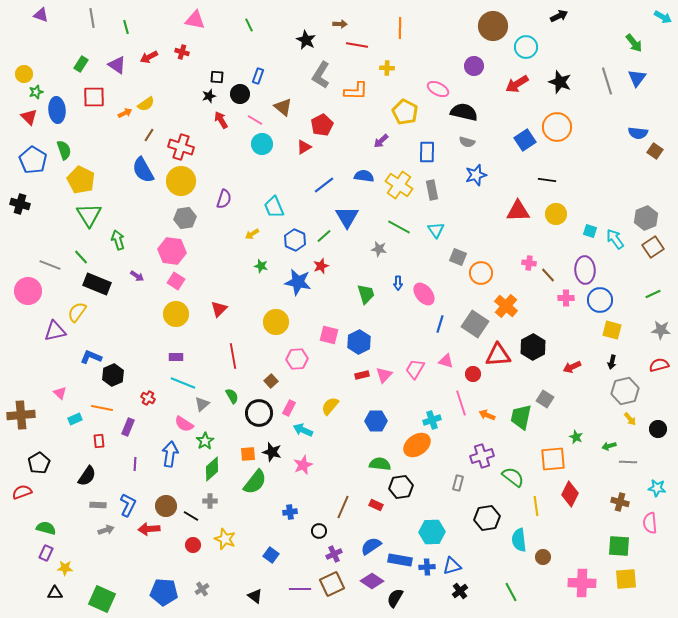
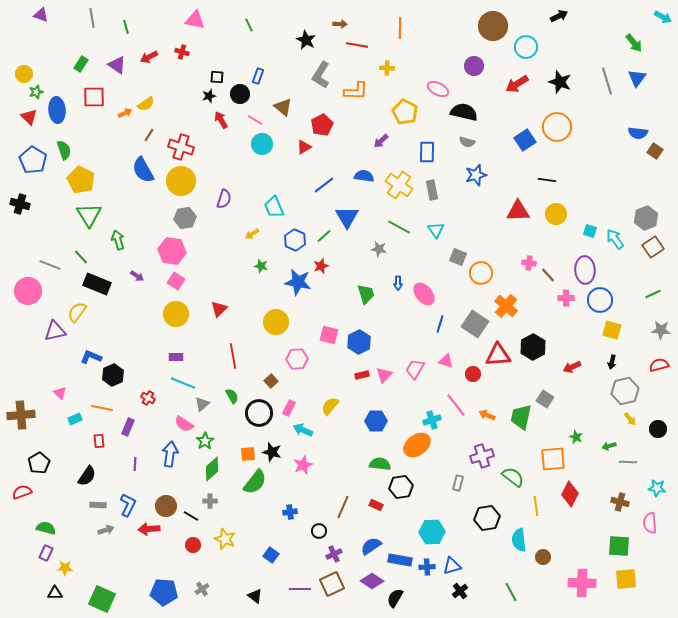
pink line at (461, 403): moved 5 px left, 2 px down; rotated 20 degrees counterclockwise
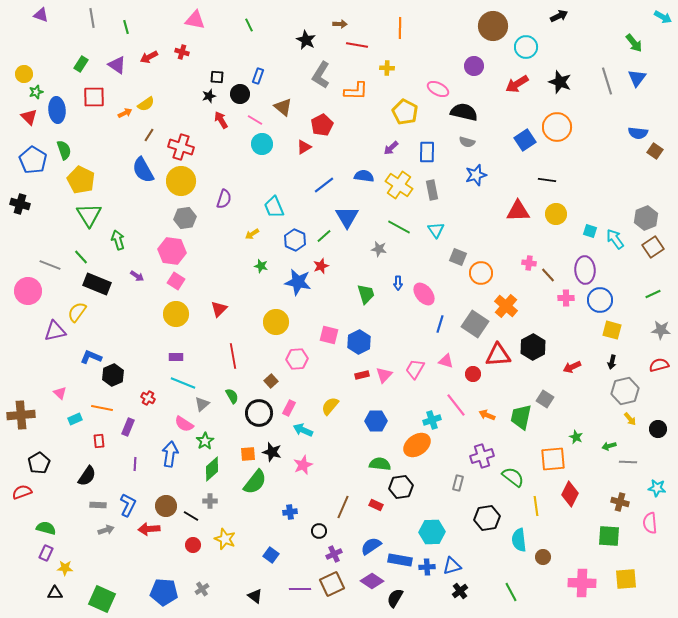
purple arrow at (381, 141): moved 10 px right, 7 px down
green square at (619, 546): moved 10 px left, 10 px up
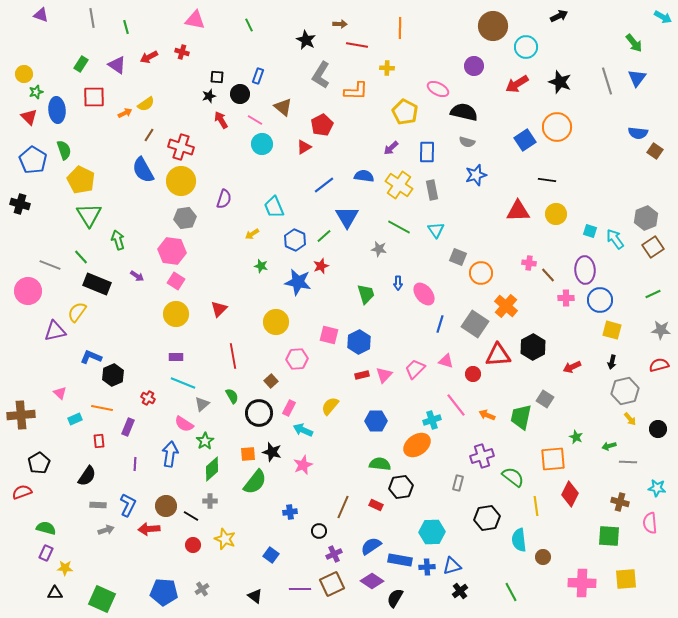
pink trapezoid at (415, 369): rotated 15 degrees clockwise
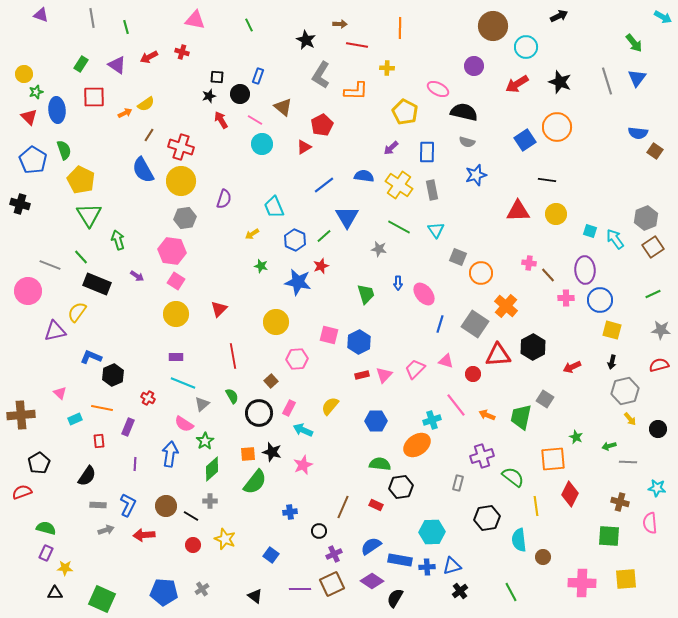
red arrow at (149, 529): moved 5 px left, 6 px down
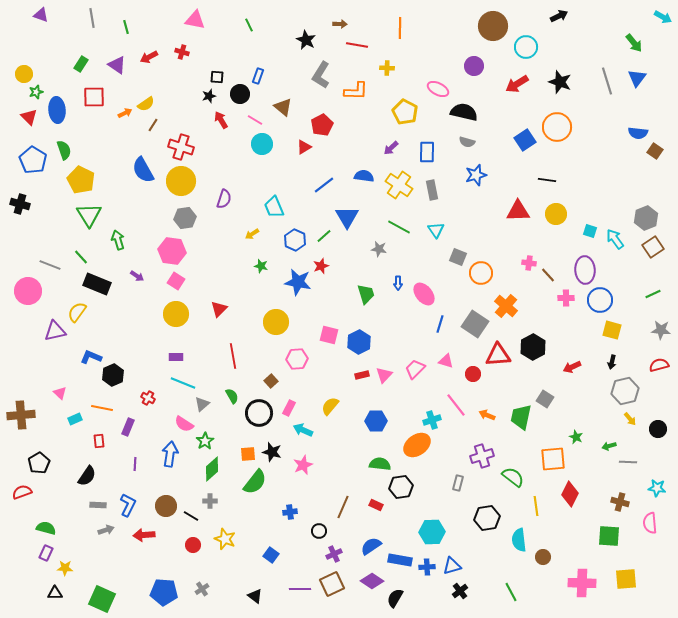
brown line at (149, 135): moved 4 px right, 10 px up
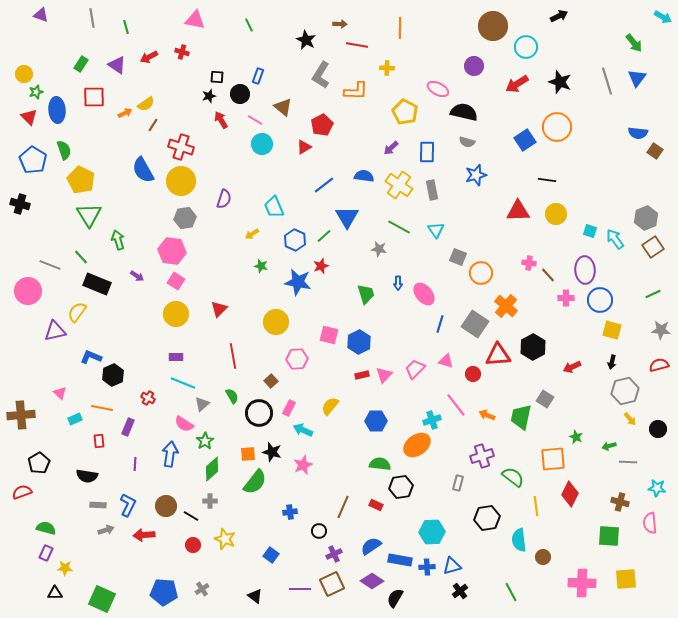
black semicircle at (87, 476): rotated 65 degrees clockwise
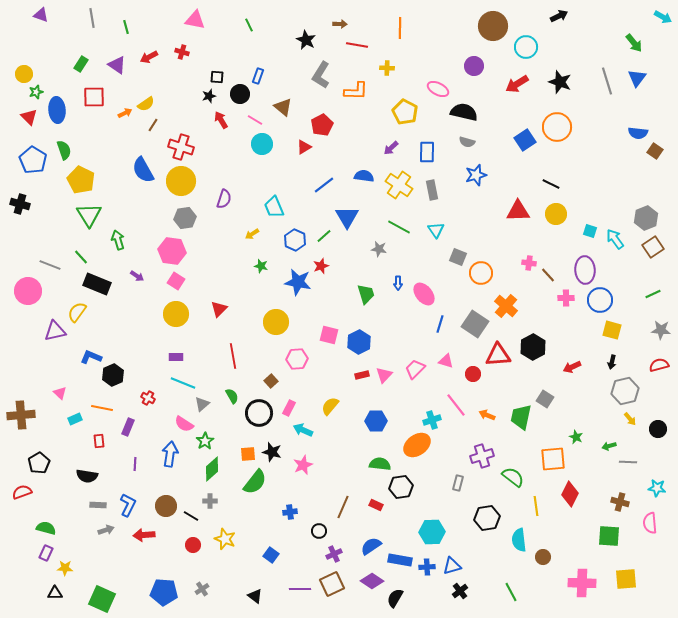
black line at (547, 180): moved 4 px right, 4 px down; rotated 18 degrees clockwise
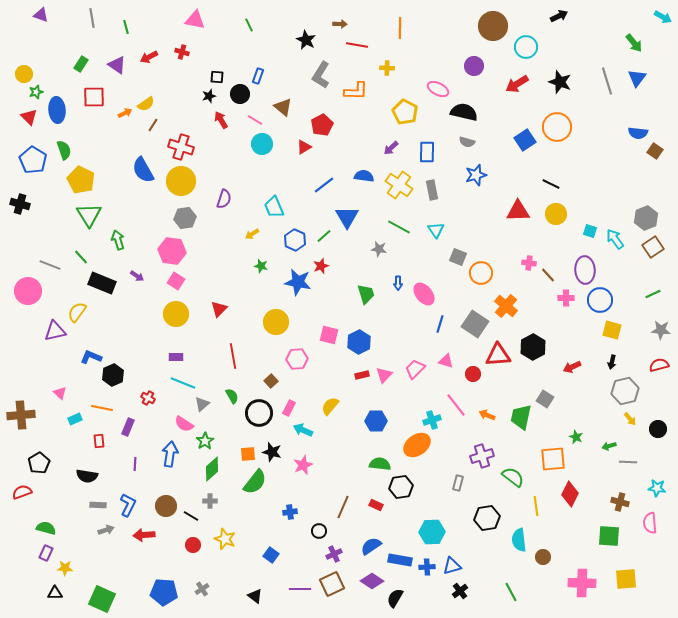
black rectangle at (97, 284): moved 5 px right, 1 px up
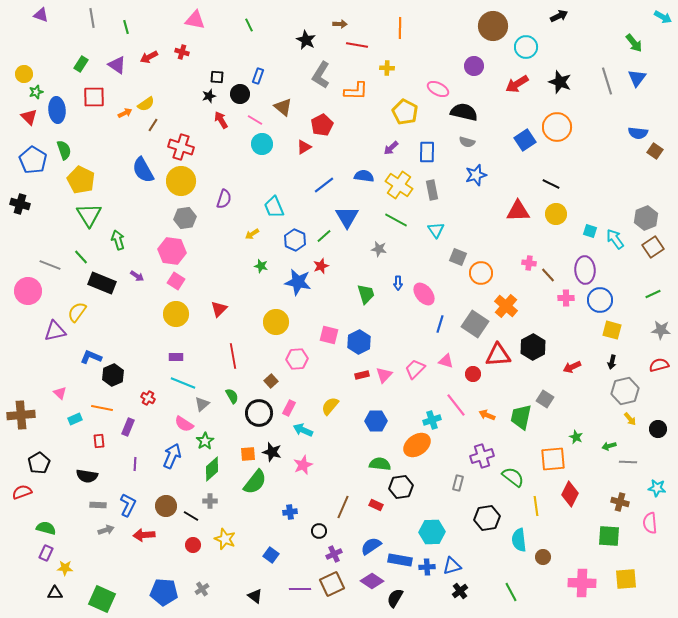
green line at (399, 227): moved 3 px left, 7 px up
blue arrow at (170, 454): moved 2 px right, 2 px down; rotated 15 degrees clockwise
